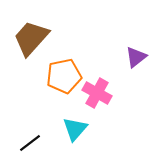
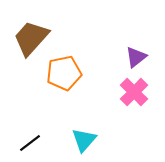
orange pentagon: moved 3 px up
pink cross: moved 37 px right, 1 px up; rotated 16 degrees clockwise
cyan triangle: moved 9 px right, 11 px down
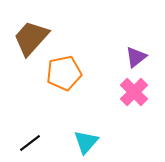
cyan triangle: moved 2 px right, 2 px down
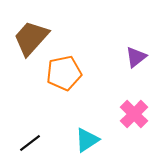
pink cross: moved 22 px down
cyan triangle: moved 1 px right, 2 px up; rotated 16 degrees clockwise
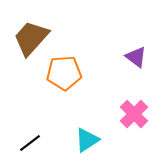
purple triangle: rotated 45 degrees counterclockwise
orange pentagon: rotated 8 degrees clockwise
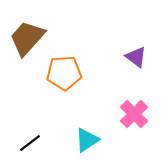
brown trapezoid: moved 4 px left
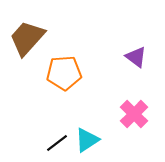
black line: moved 27 px right
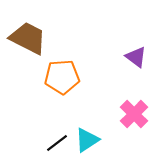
brown trapezoid: moved 1 px right; rotated 75 degrees clockwise
orange pentagon: moved 2 px left, 4 px down
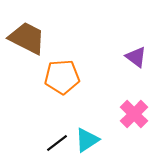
brown trapezoid: moved 1 px left
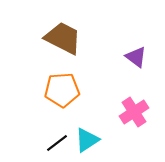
brown trapezoid: moved 36 px right
orange pentagon: moved 13 px down
pink cross: moved 2 px up; rotated 12 degrees clockwise
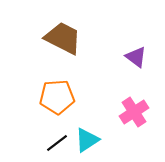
orange pentagon: moved 5 px left, 7 px down
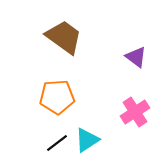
brown trapezoid: moved 1 px right, 1 px up; rotated 9 degrees clockwise
pink cross: moved 1 px right
